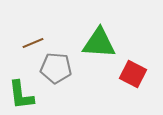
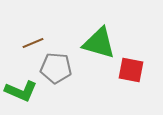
green triangle: rotated 12 degrees clockwise
red square: moved 2 px left, 4 px up; rotated 16 degrees counterclockwise
green L-shape: moved 4 px up; rotated 60 degrees counterclockwise
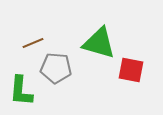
green L-shape: rotated 72 degrees clockwise
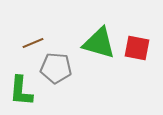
red square: moved 6 px right, 22 px up
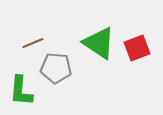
green triangle: rotated 18 degrees clockwise
red square: rotated 32 degrees counterclockwise
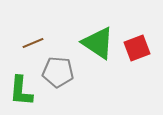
green triangle: moved 1 px left
gray pentagon: moved 2 px right, 4 px down
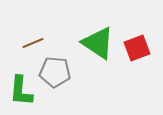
gray pentagon: moved 3 px left
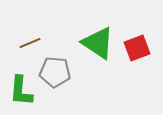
brown line: moved 3 px left
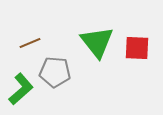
green triangle: moved 1 px left, 1 px up; rotated 18 degrees clockwise
red square: rotated 24 degrees clockwise
green L-shape: moved 2 px up; rotated 136 degrees counterclockwise
